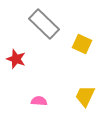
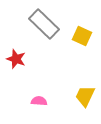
yellow square: moved 8 px up
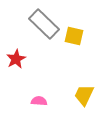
yellow square: moved 8 px left; rotated 12 degrees counterclockwise
red star: rotated 24 degrees clockwise
yellow trapezoid: moved 1 px left, 1 px up
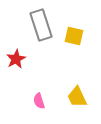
gray rectangle: moved 3 px left, 1 px down; rotated 28 degrees clockwise
yellow trapezoid: moved 7 px left, 2 px down; rotated 50 degrees counterclockwise
pink semicircle: rotated 112 degrees counterclockwise
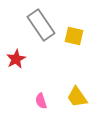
gray rectangle: rotated 16 degrees counterclockwise
yellow trapezoid: rotated 10 degrees counterclockwise
pink semicircle: moved 2 px right
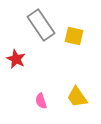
red star: rotated 18 degrees counterclockwise
